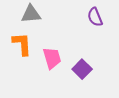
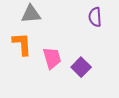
purple semicircle: rotated 18 degrees clockwise
purple square: moved 1 px left, 2 px up
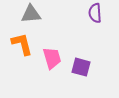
purple semicircle: moved 4 px up
orange L-shape: rotated 10 degrees counterclockwise
purple square: rotated 30 degrees counterclockwise
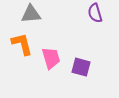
purple semicircle: rotated 12 degrees counterclockwise
pink trapezoid: moved 1 px left
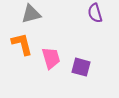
gray triangle: rotated 10 degrees counterclockwise
